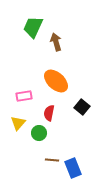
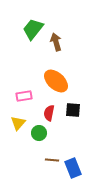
green trapezoid: moved 2 px down; rotated 15 degrees clockwise
black square: moved 9 px left, 3 px down; rotated 35 degrees counterclockwise
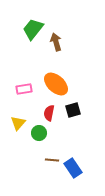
orange ellipse: moved 3 px down
pink rectangle: moved 7 px up
black square: rotated 21 degrees counterclockwise
blue rectangle: rotated 12 degrees counterclockwise
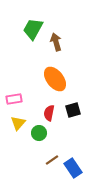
green trapezoid: rotated 10 degrees counterclockwise
orange ellipse: moved 1 px left, 5 px up; rotated 10 degrees clockwise
pink rectangle: moved 10 px left, 10 px down
brown line: rotated 40 degrees counterclockwise
